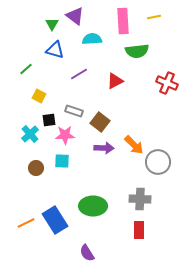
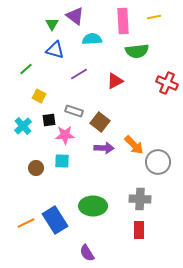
cyan cross: moved 7 px left, 8 px up
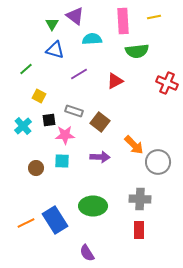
purple arrow: moved 4 px left, 9 px down
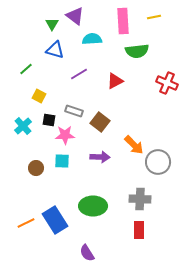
black square: rotated 16 degrees clockwise
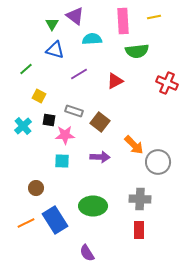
brown circle: moved 20 px down
